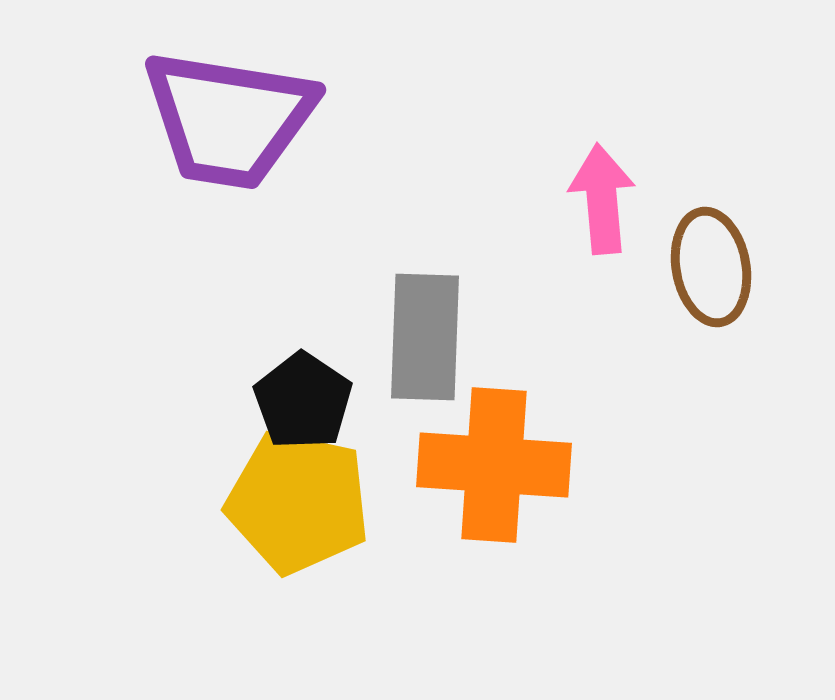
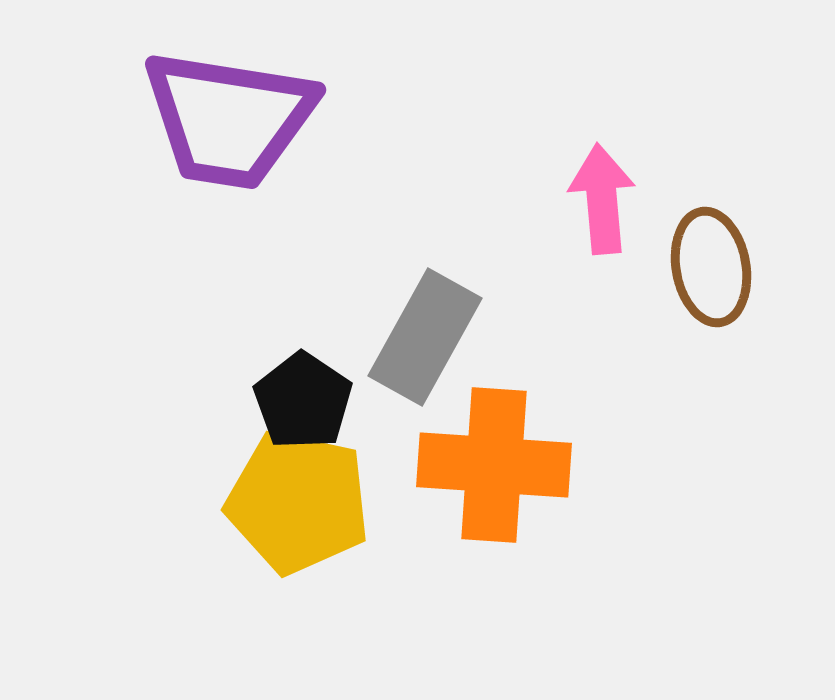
gray rectangle: rotated 27 degrees clockwise
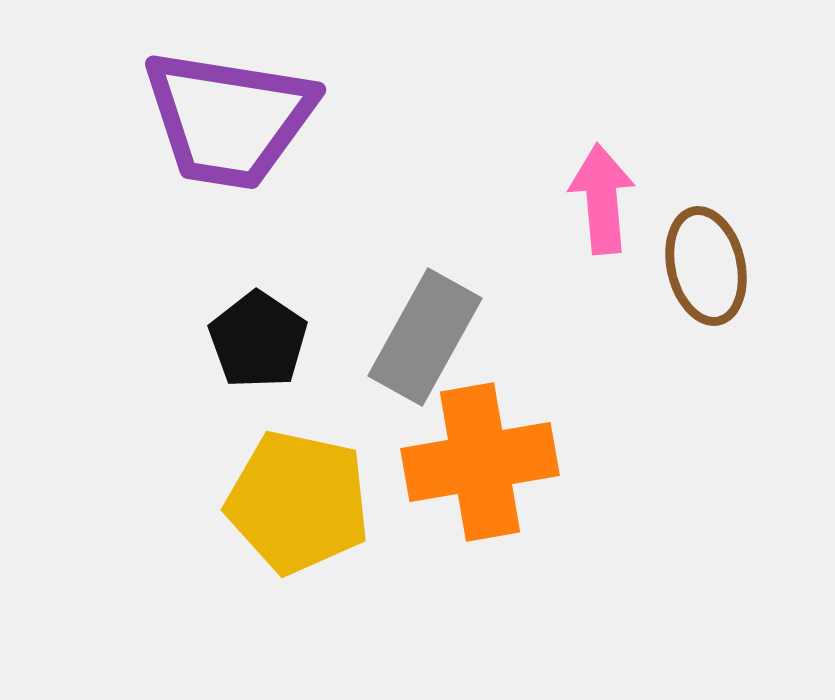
brown ellipse: moved 5 px left, 1 px up; rotated 3 degrees counterclockwise
black pentagon: moved 45 px left, 61 px up
orange cross: moved 14 px left, 3 px up; rotated 14 degrees counterclockwise
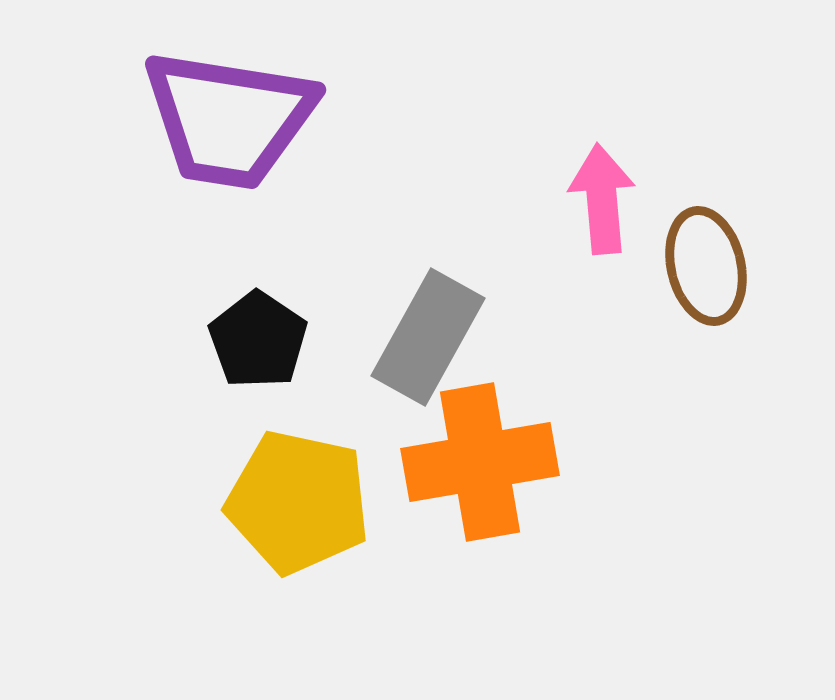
gray rectangle: moved 3 px right
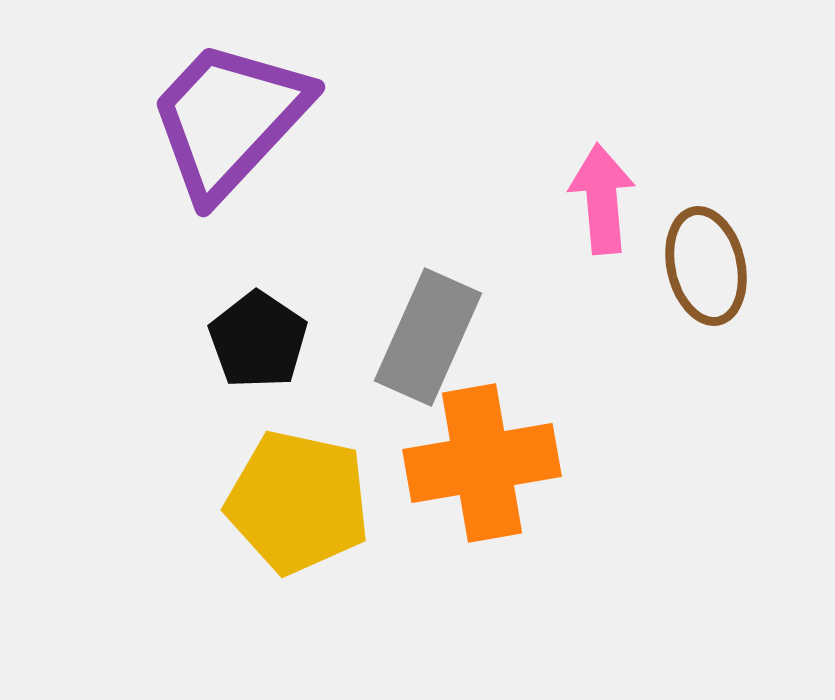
purple trapezoid: rotated 124 degrees clockwise
gray rectangle: rotated 5 degrees counterclockwise
orange cross: moved 2 px right, 1 px down
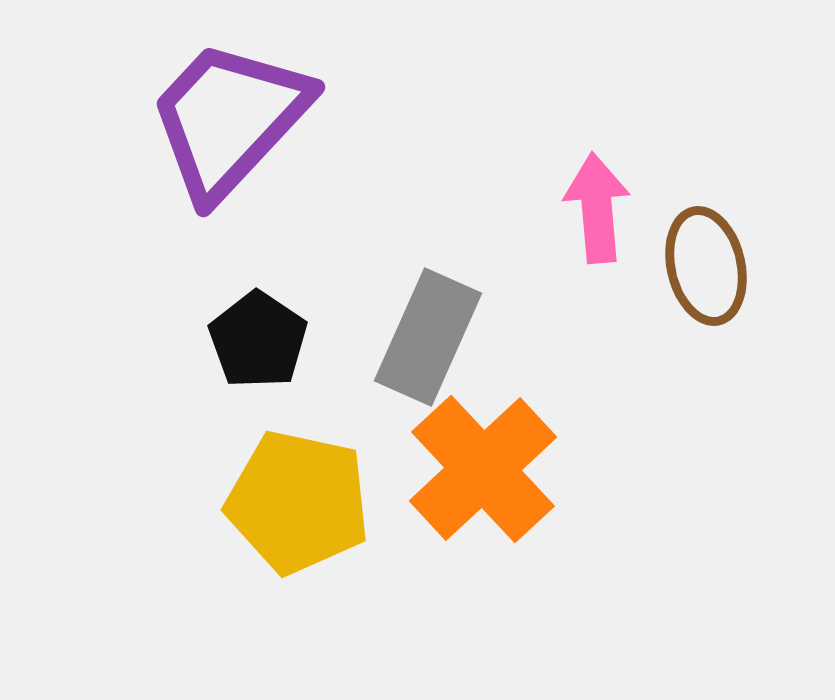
pink arrow: moved 5 px left, 9 px down
orange cross: moved 1 px right, 6 px down; rotated 33 degrees counterclockwise
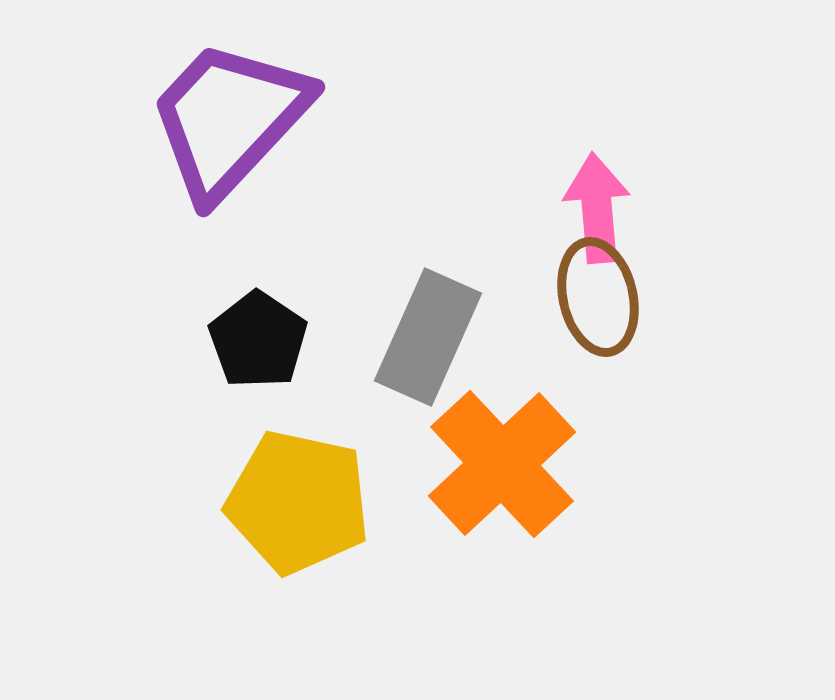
brown ellipse: moved 108 px left, 31 px down
orange cross: moved 19 px right, 5 px up
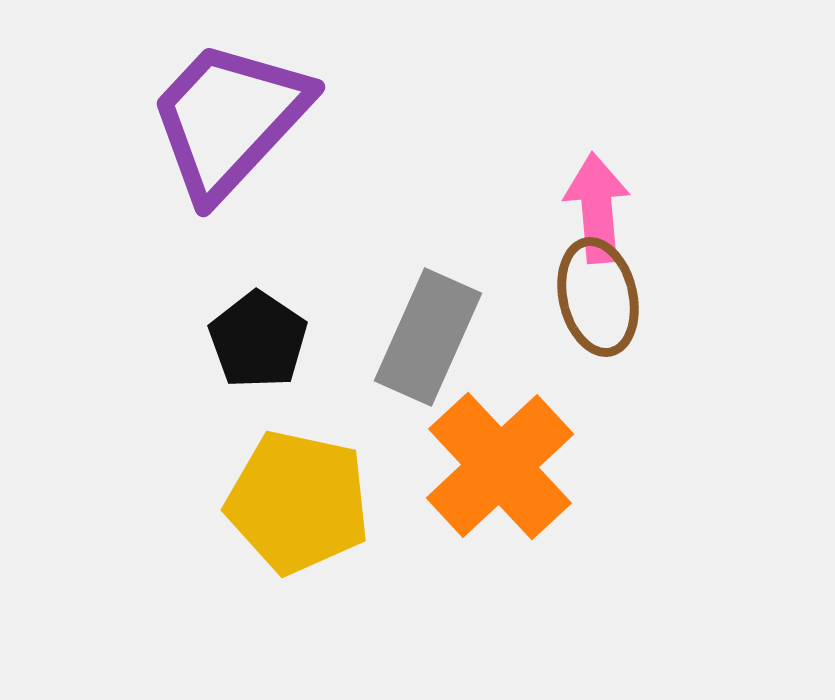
orange cross: moved 2 px left, 2 px down
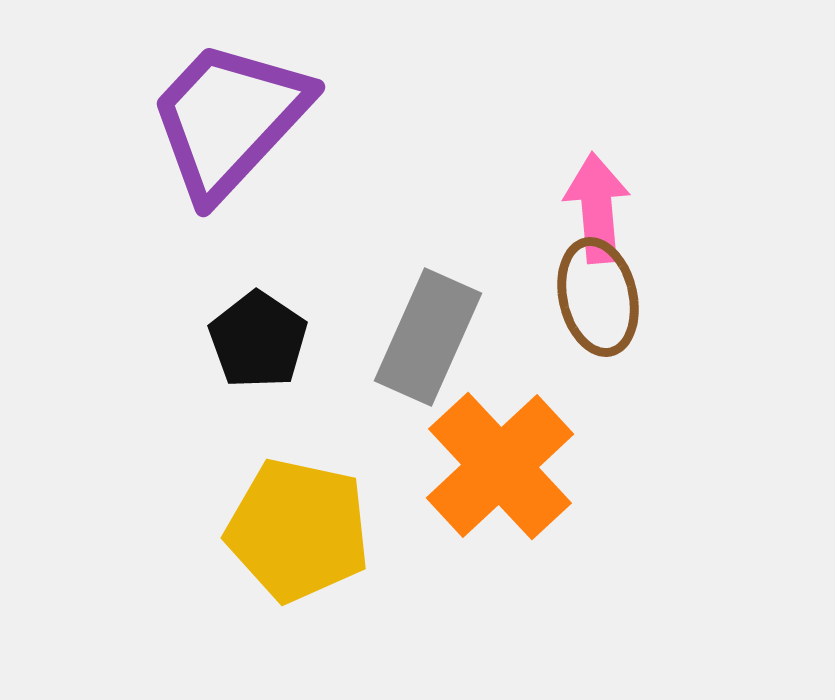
yellow pentagon: moved 28 px down
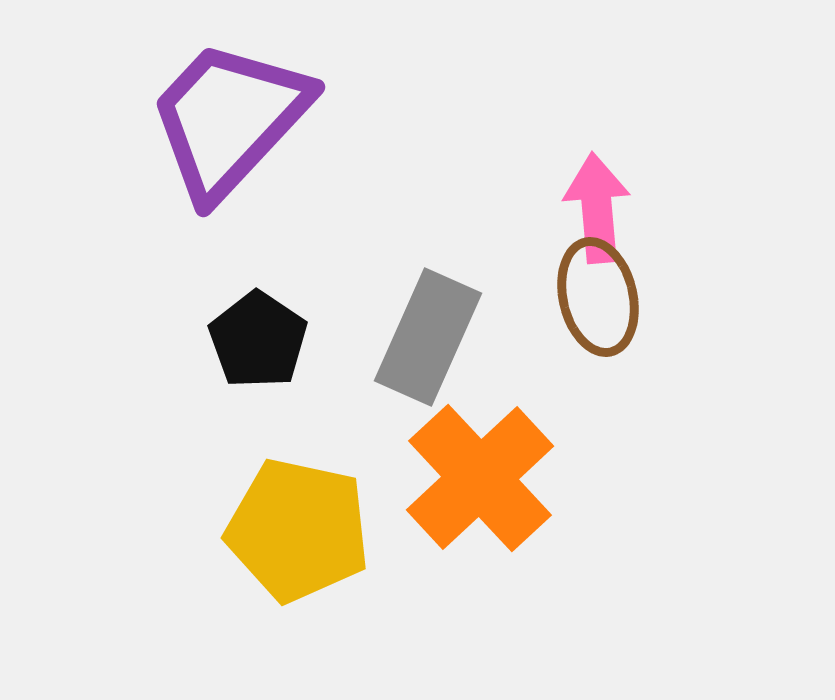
orange cross: moved 20 px left, 12 px down
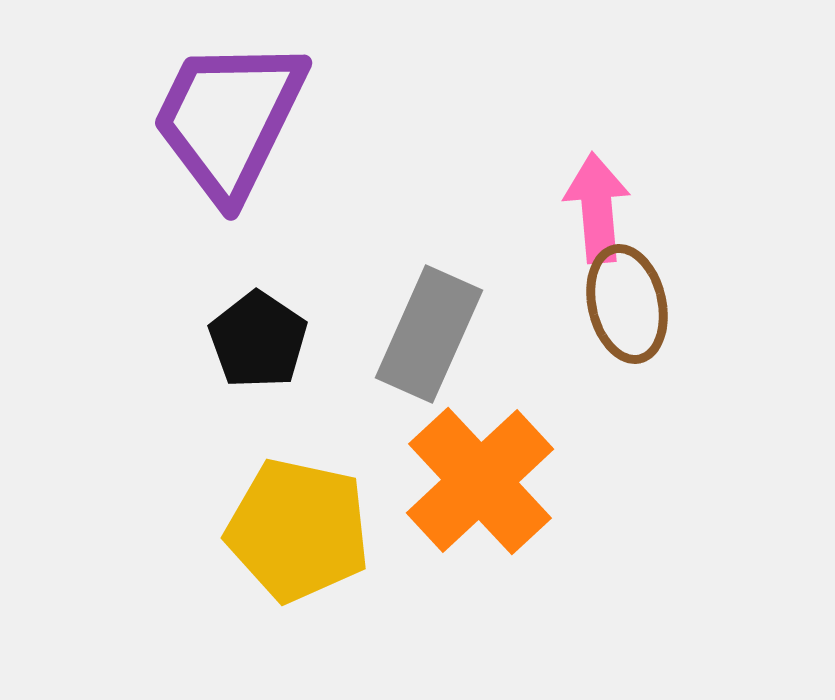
purple trapezoid: rotated 17 degrees counterclockwise
brown ellipse: moved 29 px right, 7 px down
gray rectangle: moved 1 px right, 3 px up
orange cross: moved 3 px down
